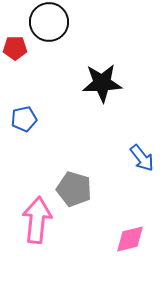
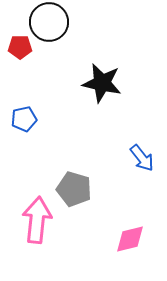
red pentagon: moved 5 px right, 1 px up
black star: rotated 15 degrees clockwise
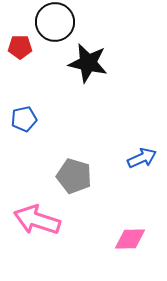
black circle: moved 6 px right
black star: moved 14 px left, 20 px up
blue arrow: rotated 76 degrees counterclockwise
gray pentagon: moved 13 px up
pink arrow: rotated 78 degrees counterclockwise
pink diamond: rotated 12 degrees clockwise
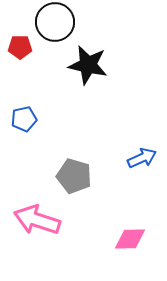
black star: moved 2 px down
